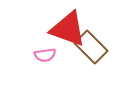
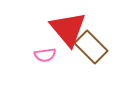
red triangle: rotated 30 degrees clockwise
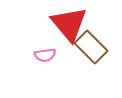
red triangle: moved 1 px right, 5 px up
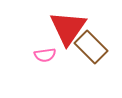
red triangle: moved 1 px left, 4 px down; rotated 15 degrees clockwise
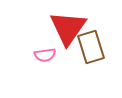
brown rectangle: rotated 28 degrees clockwise
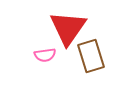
brown rectangle: moved 9 px down
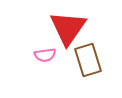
brown rectangle: moved 3 px left, 4 px down
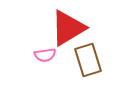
red triangle: rotated 24 degrees clockwise
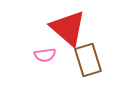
red triangle: rotated 48 degrees counterclockwise
